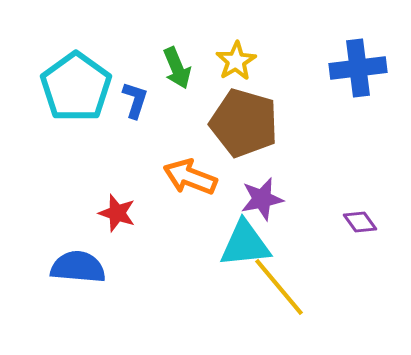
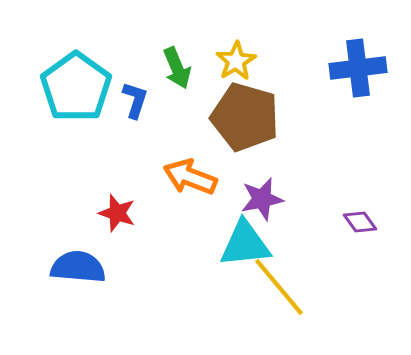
brown pentagon: moved 1 px right, 6 px up
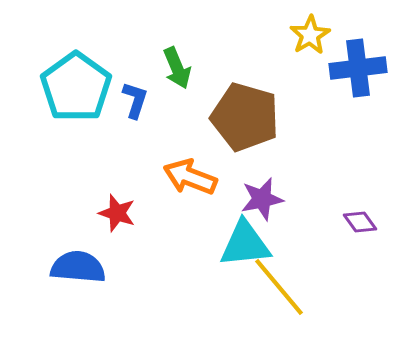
yellow star: moved 74 px right, 26 px up
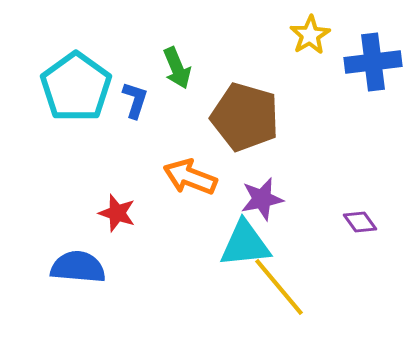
blue cross: moved 15 px right, 6 px up
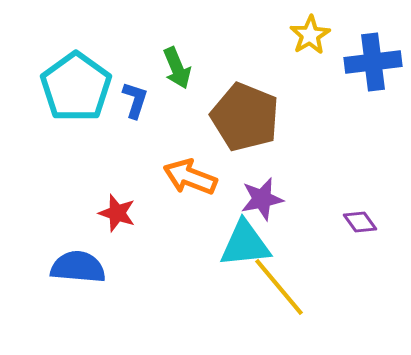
brown pentagon: rotated 6 degrees clockwise
